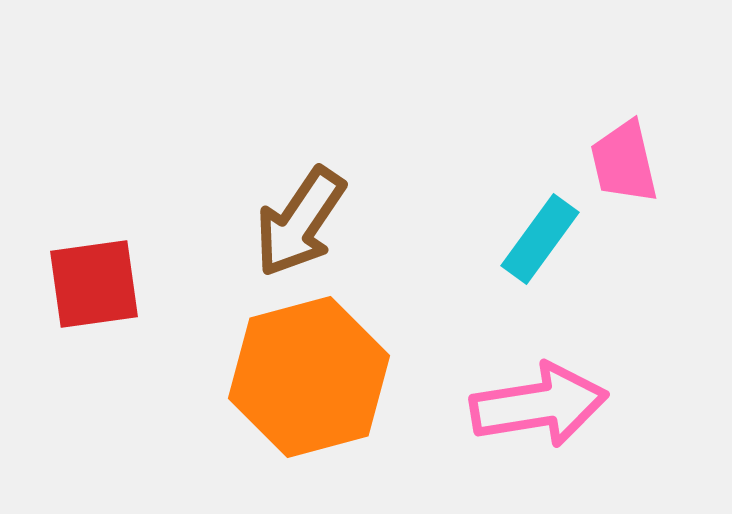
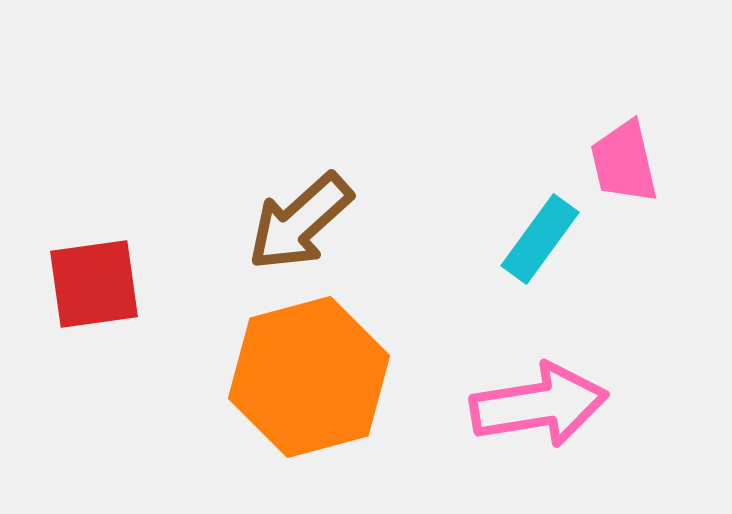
brown arrow: rotated 14 degrees clockwise
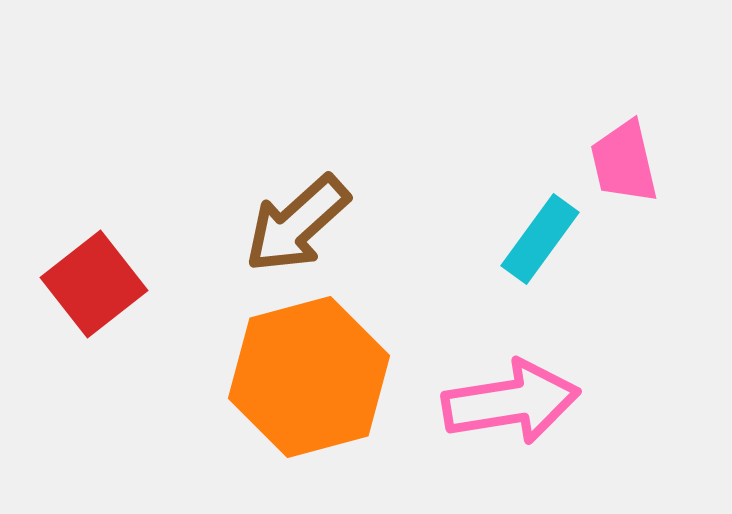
brown arrow: moved 3 px left, 2 px down
red square: rotated 30 degrees counterclockwise
pink arrow: moved 28 px left, 3 px up
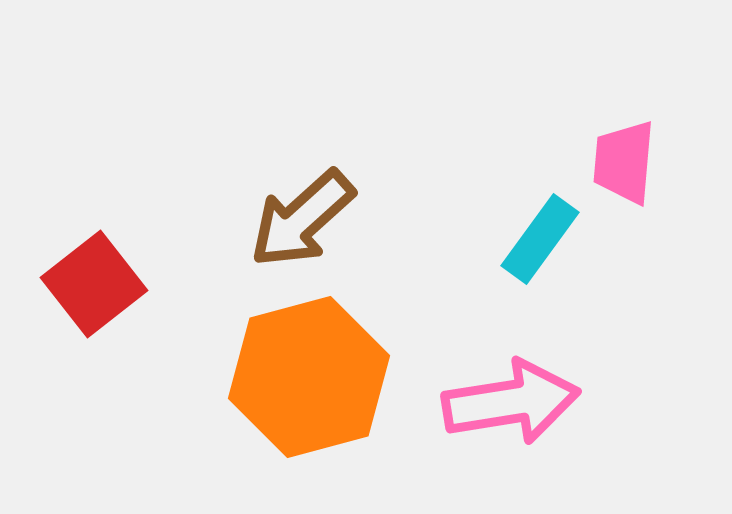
pink trapezoid: rotated 18 degrees clockwise
brown arrow: moved 5 px right, 5 px up
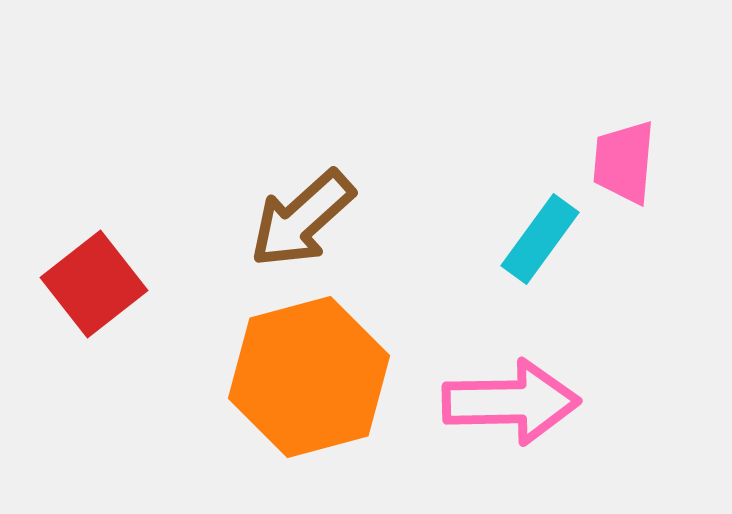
pink arrow: rotated 8 degrees clockwise
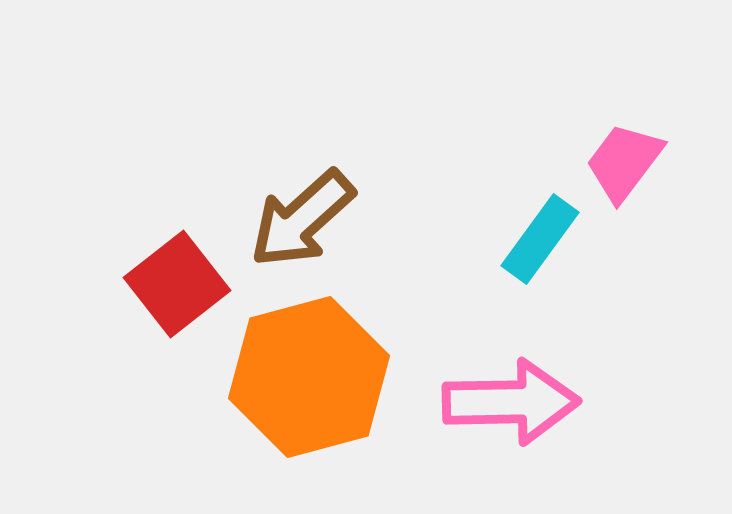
pink trapezoid: rotated 32 degrees clockwise
red square: moved 83 px right
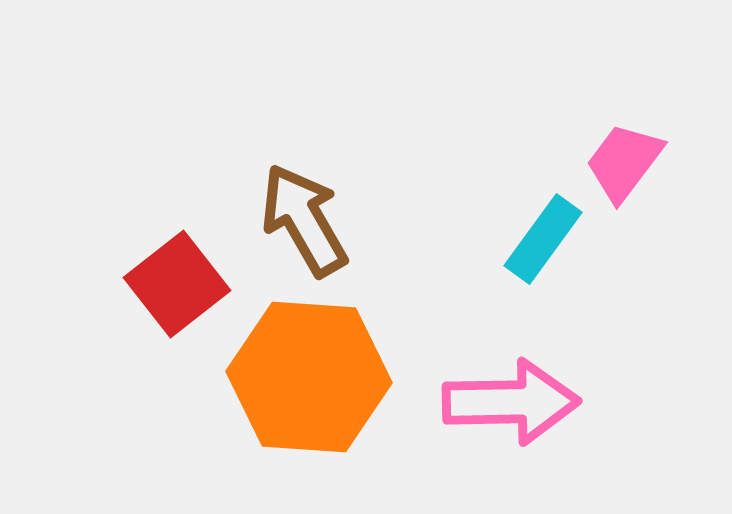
brown arrow: moved 2 px right, 1 px down; rotated 102 degrees clockwise
cyan rectangle: moved 3 px right
orange hexagon: rotated 19 degrees clockwise
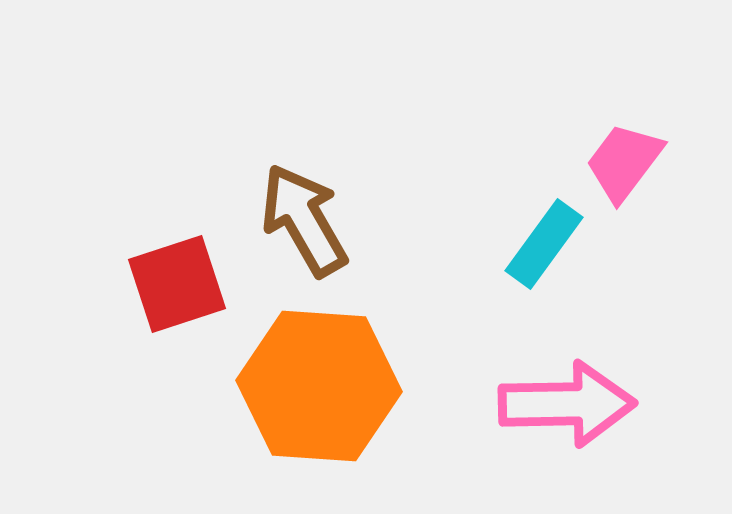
cyan rectangle: moved 1 px right, 5 px down
red square: rotated 20 degrees clockwise
orange hexagon: moved 10 px right, 9 px down
pink arrow: moved 56 px right, 2 px down
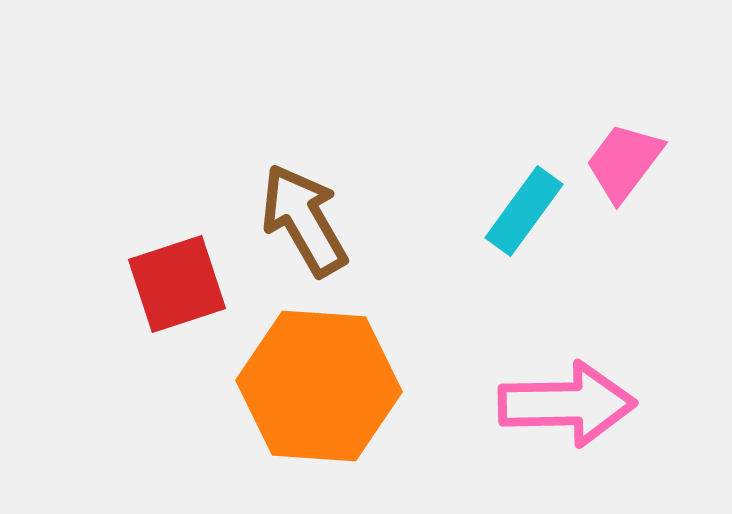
cyan rectangle: moved 20 px left, 33 px up
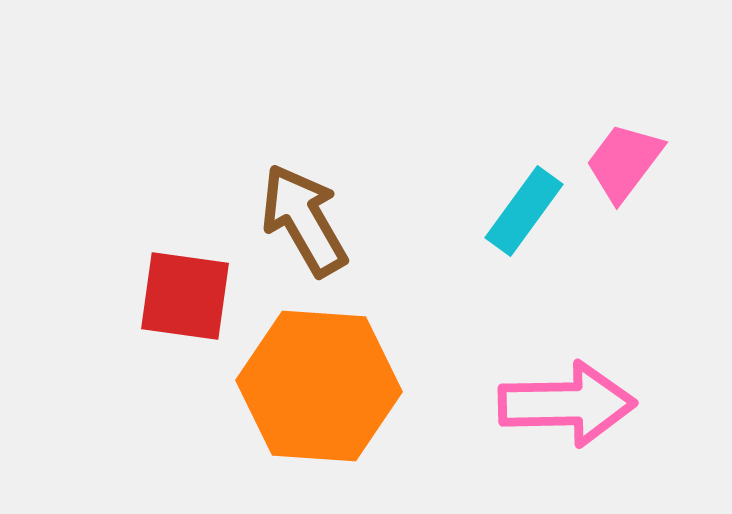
red square: moved 8 px right, 12 px down; rotated 26 degrees clockwise
